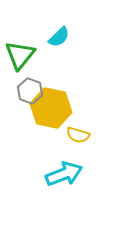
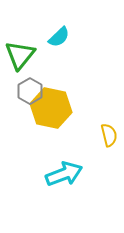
gray hexagon: rotated 10 degrees clockwise
yellow semicircle: moved 31 px right; rotated 120 degrees counterclockwise
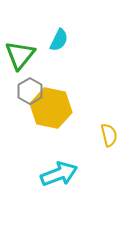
cyan semicircle: moved 3 px down; rotated 20 degrees counterclockwise
cyan arrow: moved 5 px left
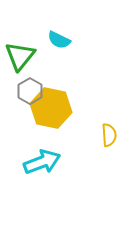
cyan semicircle: rotated 90 degrees clockwise
green triangle: moved 1 px down
yellow semicircle: rotated 10 degrees clockwise
cyan arrow: moved 17 px left, 12 px up
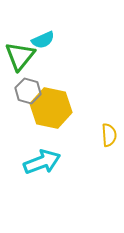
cyan semicircle: moved 16 px left; rotated 50 degrees counterclockwise
gray hexagon: moved 2 px left; rotated 15 degrees counterclockwise
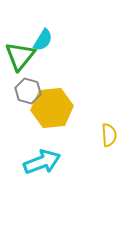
cyan semicircle: rotated 35 degrees counterclockwise
yellow hexagon: moved 1 px right; rotated 18 degrees counterclockwise
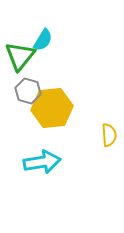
cyan arrow: rotated 12 degrees clockwise
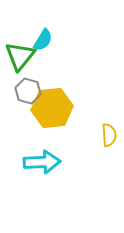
cyan arrow: rotated 6 degrees clockwise
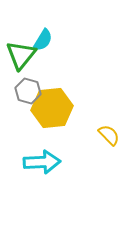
green triangle: moved 1 px right, 1 px up
yellow semicircle: rotated 40 degrees counterclockwise
